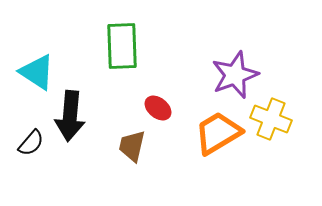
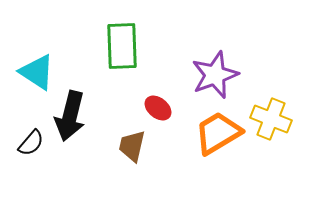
purple star: moved 20 px left
black arrow: rotated 9 degrees clockwise
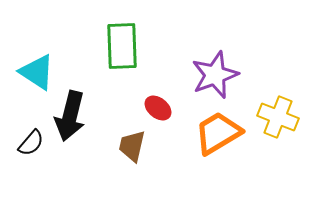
yellow cross: moved 7 px right, 2 px up
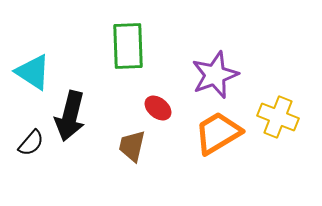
green rectangle: moved 6 px right
cyan triangle: moved 4 px left
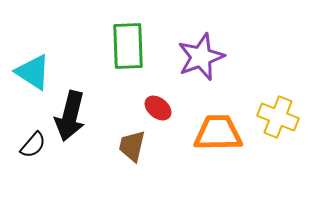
purple star: moved 14 px left, 18 px up
orange trapezoid: rotated 30 degrees clockwise
black semicircle: moved 2 px right, 2 px down
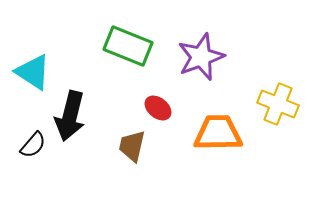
green rectangle: rotated 66 degrees counterclockwise
yellow cross: moved 13 px up
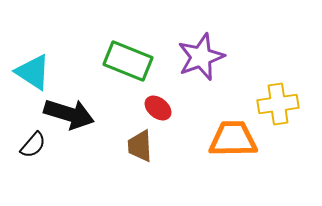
green rectangle: moved 15 px down
yellow cross: rotated 30 degrees counterclockwise
black arrow: moved 1 px left, 2 px up; rotated 87 degrees counterclockwise
orange trapezoid: moved 15 px right, 6 px down
brown trapezoid: moved 8 px right; rotated 16 degrees counterclockwise
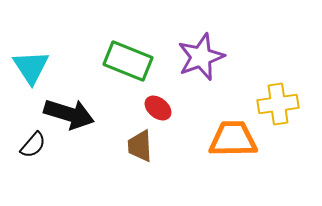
cyan triangle: moved 2 px left, 5 px up; rotated 24 degrees clockwise
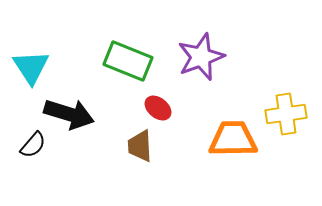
yellow cross: moved 8 px right, 10 px down
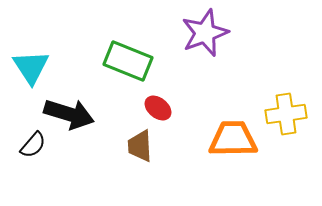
purple star: moved 4 px right, 24 px up
